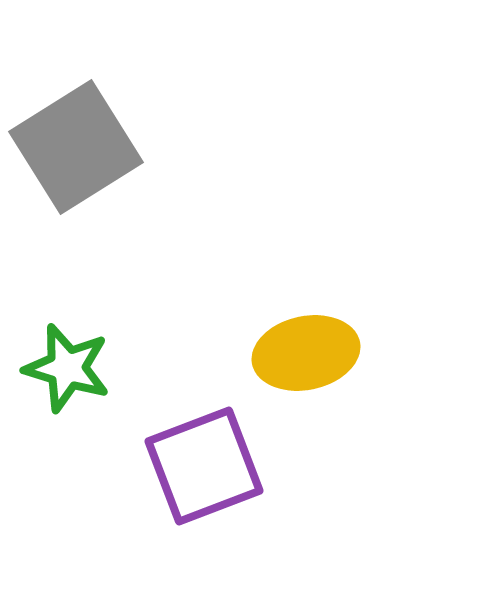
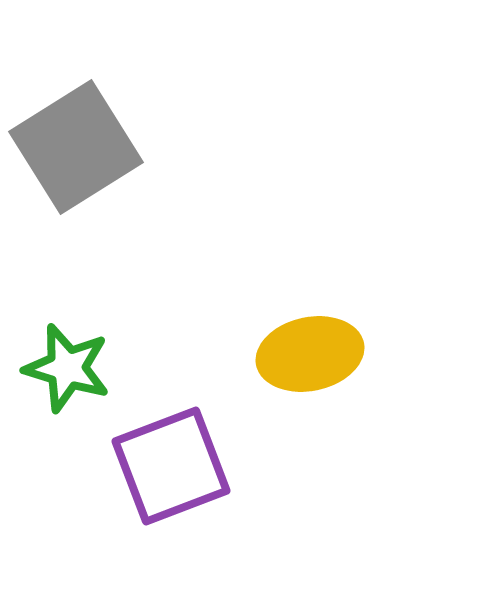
yellow ellipse: moved 4 px right, 1 px down
purple square: moved 33 px left
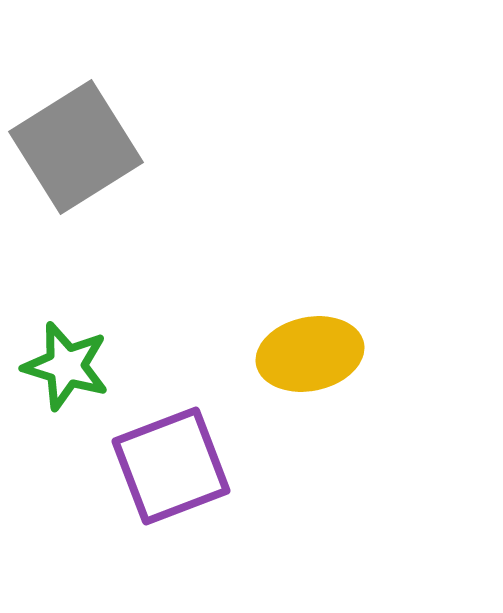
green star: moved 1 px left, 2 px up
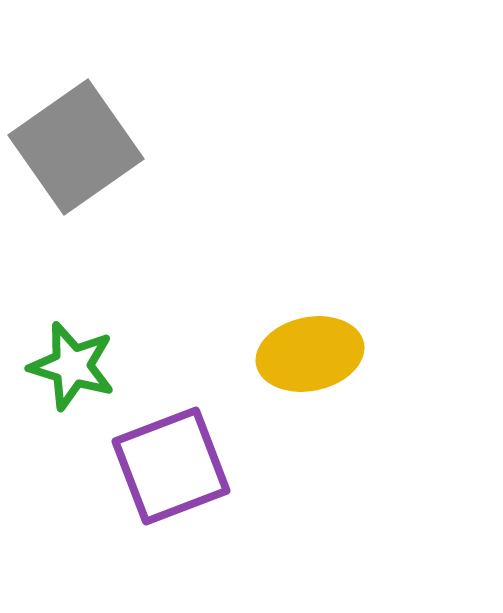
gray square: rotated 3 degrees counterclockwise
green star: moved 6 px right
